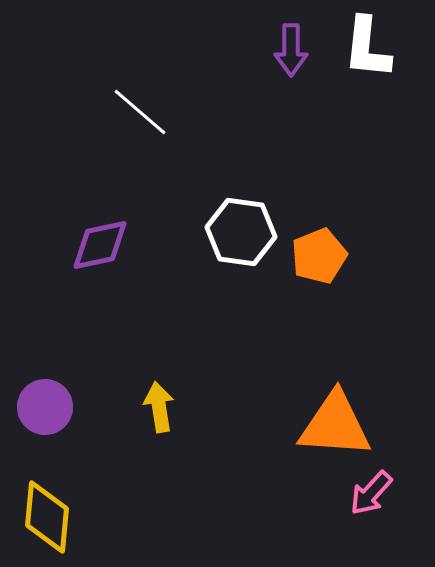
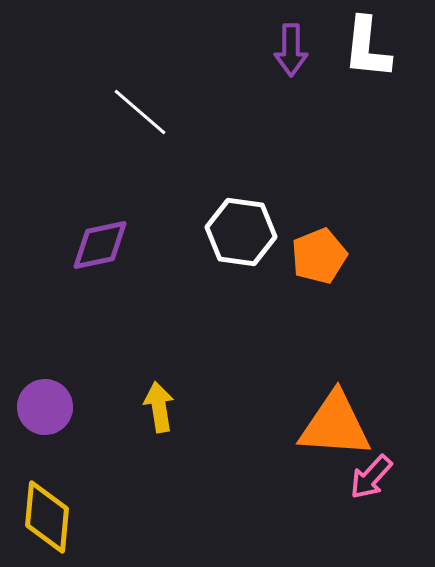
pink arrow: moved 16 px up
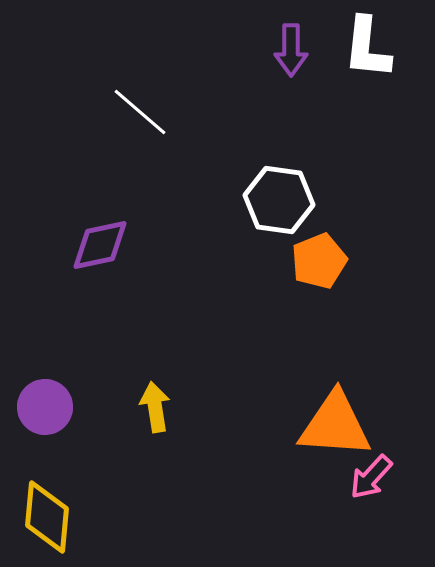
white hexagon: moved 38 px right, 32 px up
orange pentagon: moved 5 px down
yellow arrow: moved 4 px left
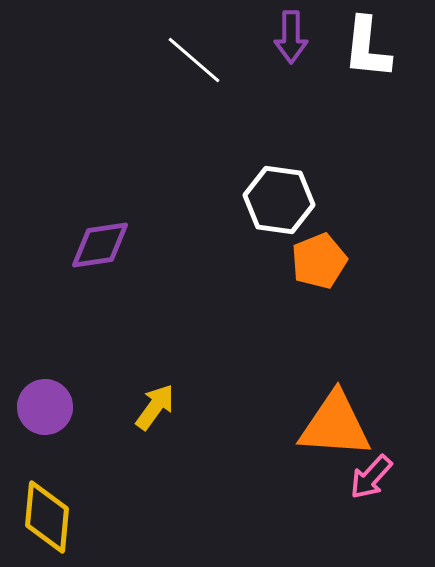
purple arrow: moved 13 px up
white line: moved 54 px right, 52 px up
purple diamond: rotated 4 degrees clockwise
yellow arrow: rotated 45 degrees clockwise
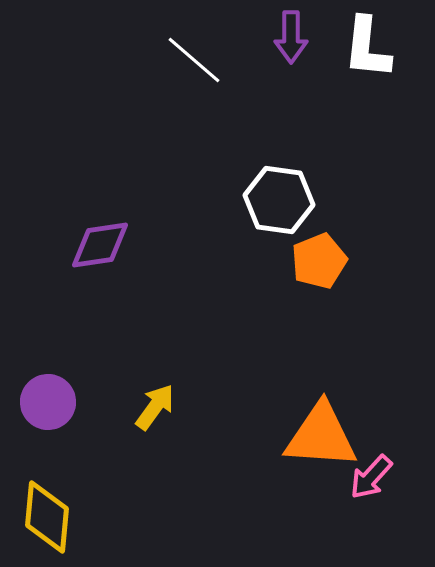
purple circle: moved 3 px right, 5 px up
orange triangle: moved 14 px left, 11 px down
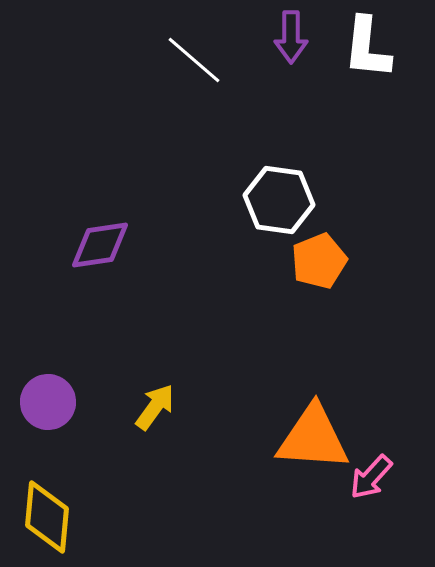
orange triangle: moved 8 px left, 2 px down
